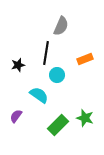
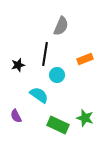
black line: moved 1 px left, 1 px down
purple semicircle: rotated 64 degrees counterclockwise
green rectangle: rotated 70 degrees clockwise
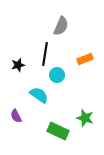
green rectangle: moved 6 px down
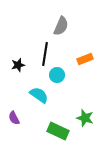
purple semicircle: moved 2 px left, 2 px down
